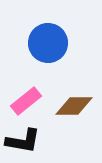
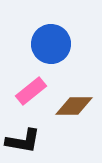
blue circle: moved 3 px right, 1 px down
pink rectangle: moved 5 px right, 10 px up
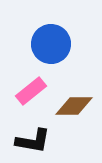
black L-shape: moved 10 px right
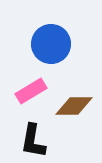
pink rectangle: rotated 8 degrees clockwise
black L-shape: rotated 90 degrees clockwise
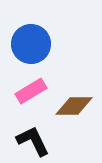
blue circle: moved 20 px left
black L-shape: rotated 144 degrees clockwise
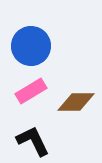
blue circle: moved 2 px down
brown diamond: moved 2 px right, 4 px up
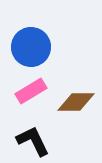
blue circle: moved 1 px down
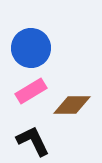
blue circle: moved 1 px down
brown diamond: moved 4 px left, 3 px down
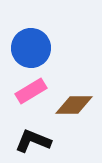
brown diamond: moved 2 px right
black L-shape: rotated 42 degrees counterclockwise
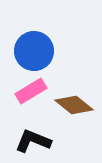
blue circle: moved 3 px right, 3 px down
brown diamond: rotated 39 degrees clockwise
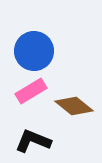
brown diamond: moved 1 px down
